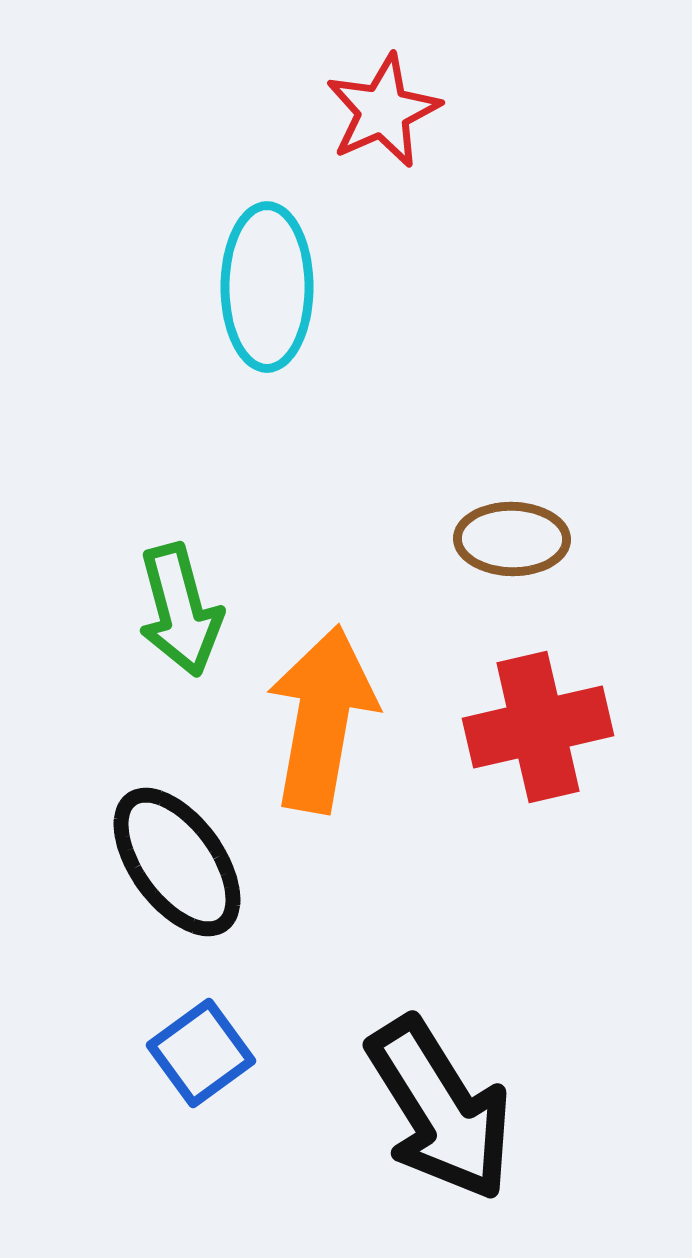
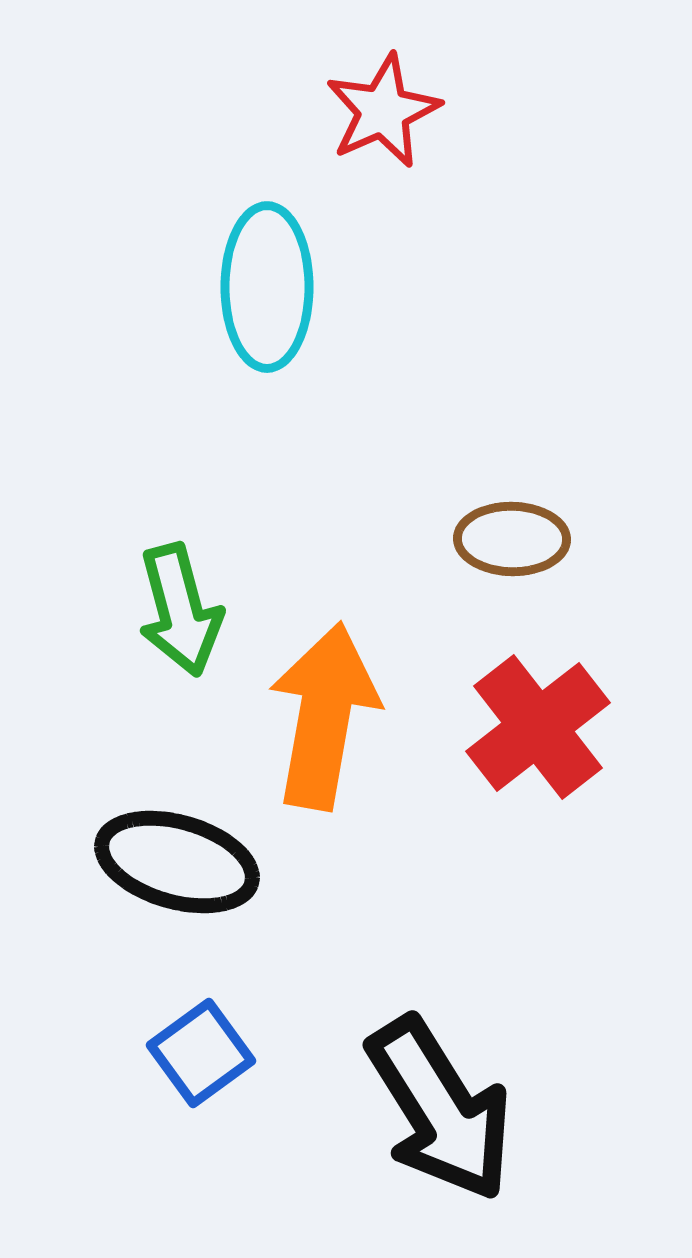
orange arrow: moved 2 px right, 3 px up
red cross: rotated 25 degrees counterclockwise
black ellipse: rotated 38 degrees counterclockwise
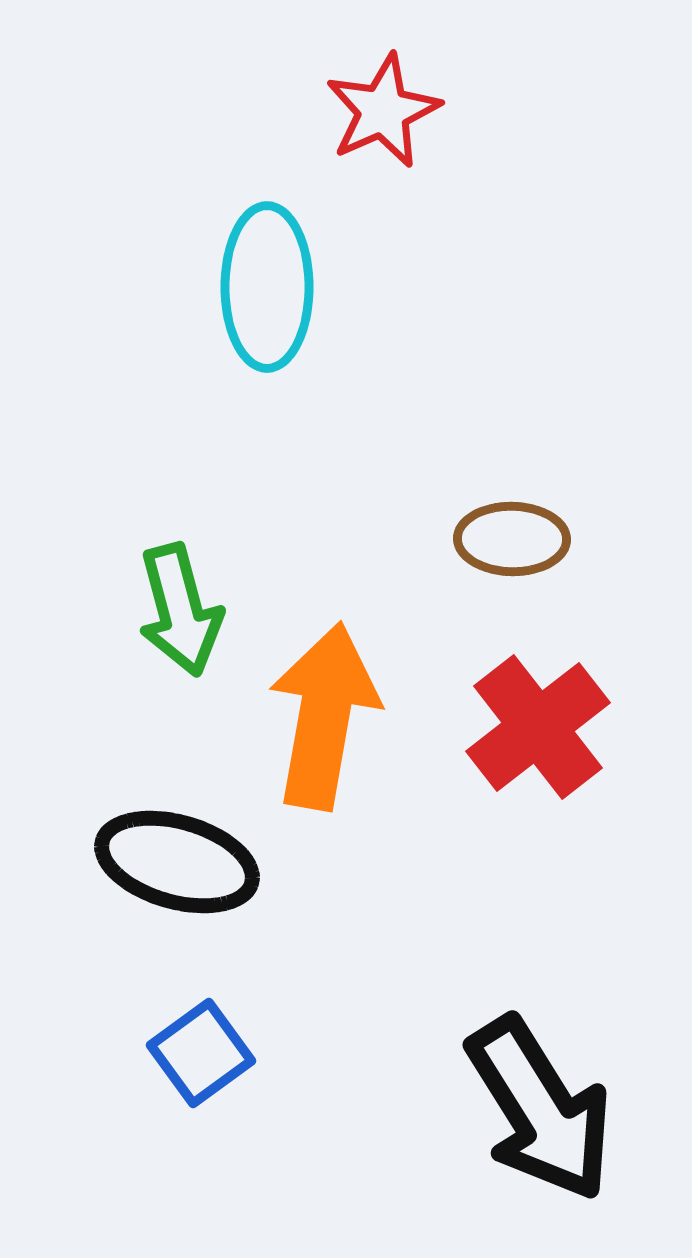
black arrow: moved 100 px right
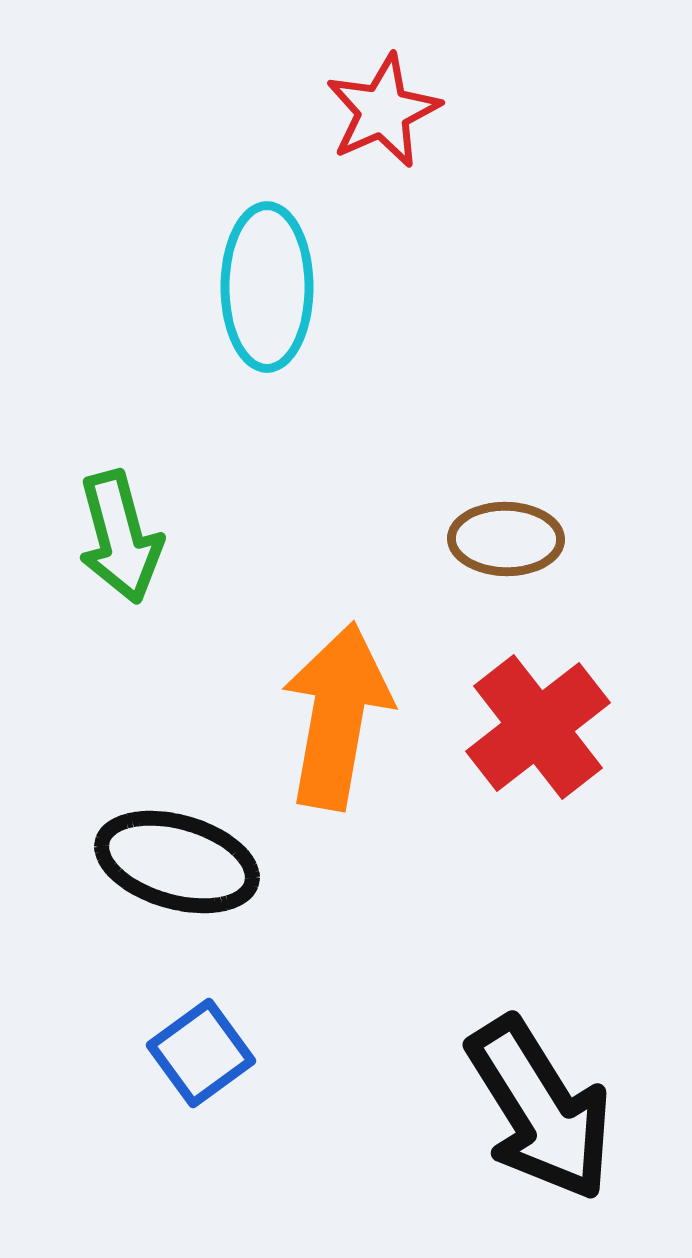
brown ellipse: moved 6 px left
green arrow: moved 60 px left, 73 px up
orange arrow: moved 13 px right
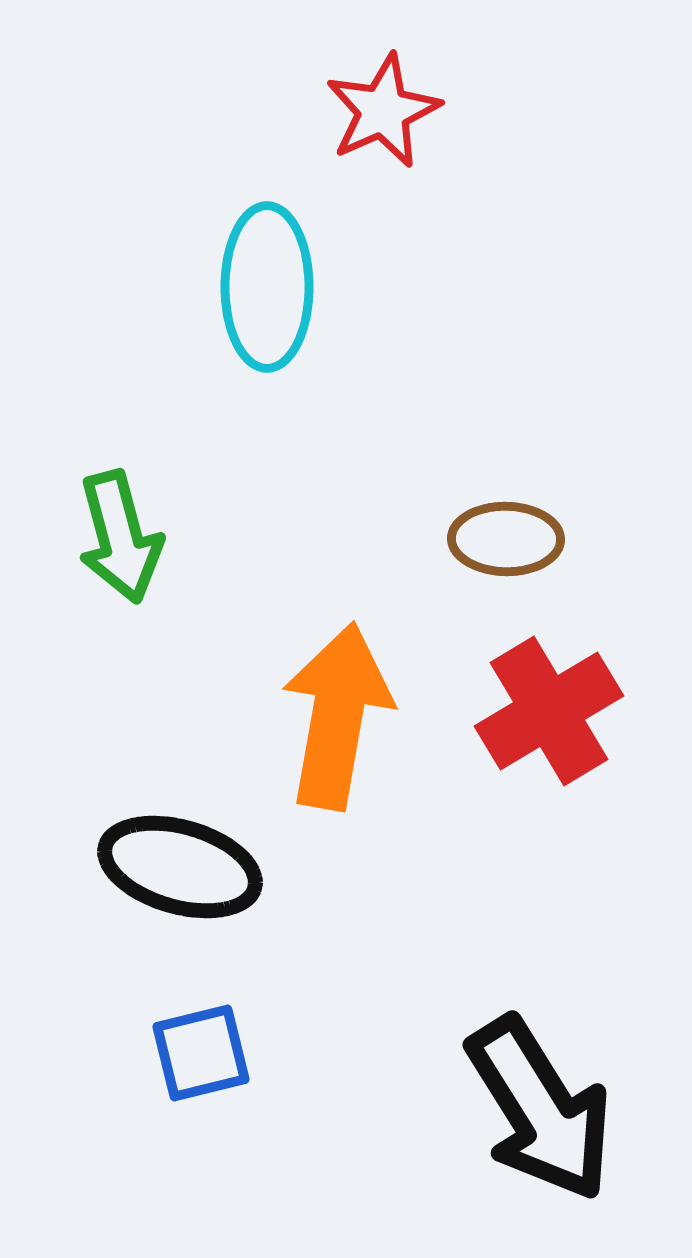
red cross: moved 11 px right, 16 px up; rotated 7 degrees clockwise
black ellipse: moved 3 px right, 5 px down
blue square: rotated 22 degrees clockwise
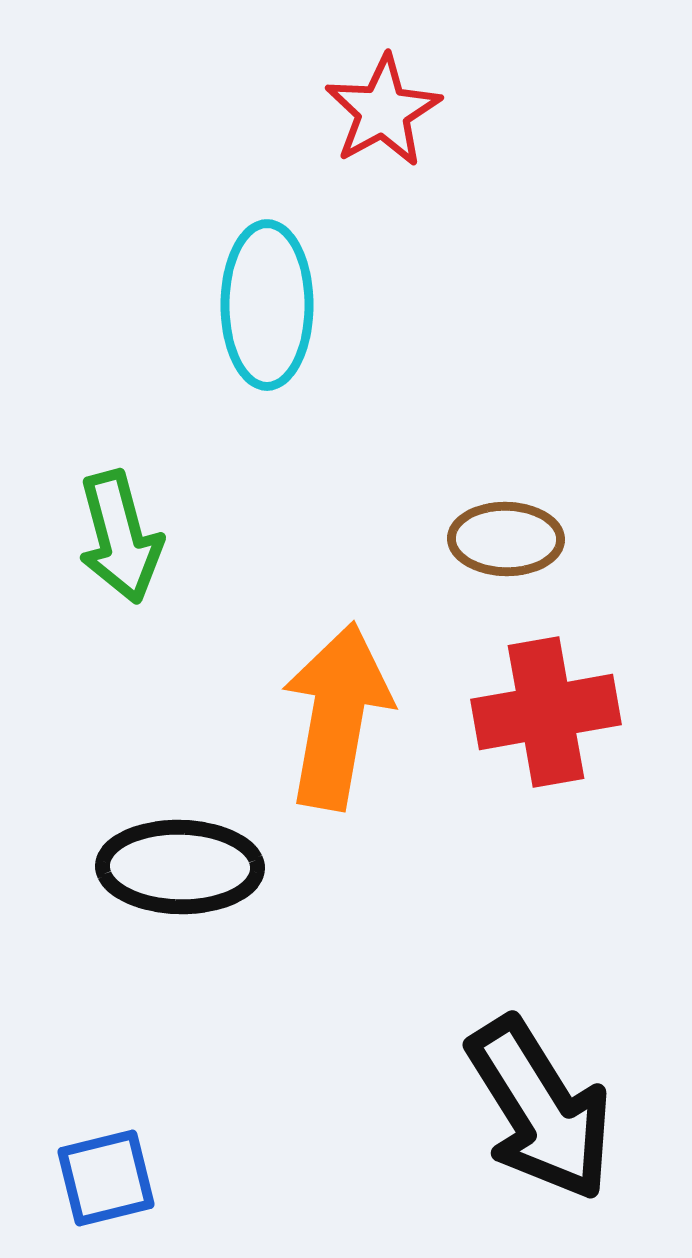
red star: rotated 5 degrees counterclockwise
cyan ellipse: moved 18 px down
red cross: moved 3 px left, 1 px down; rotated 21 degrees clockwise
black ellipse: rotated 15 degrees counterclockwise
blue square: moved 95 px left, 125 px down
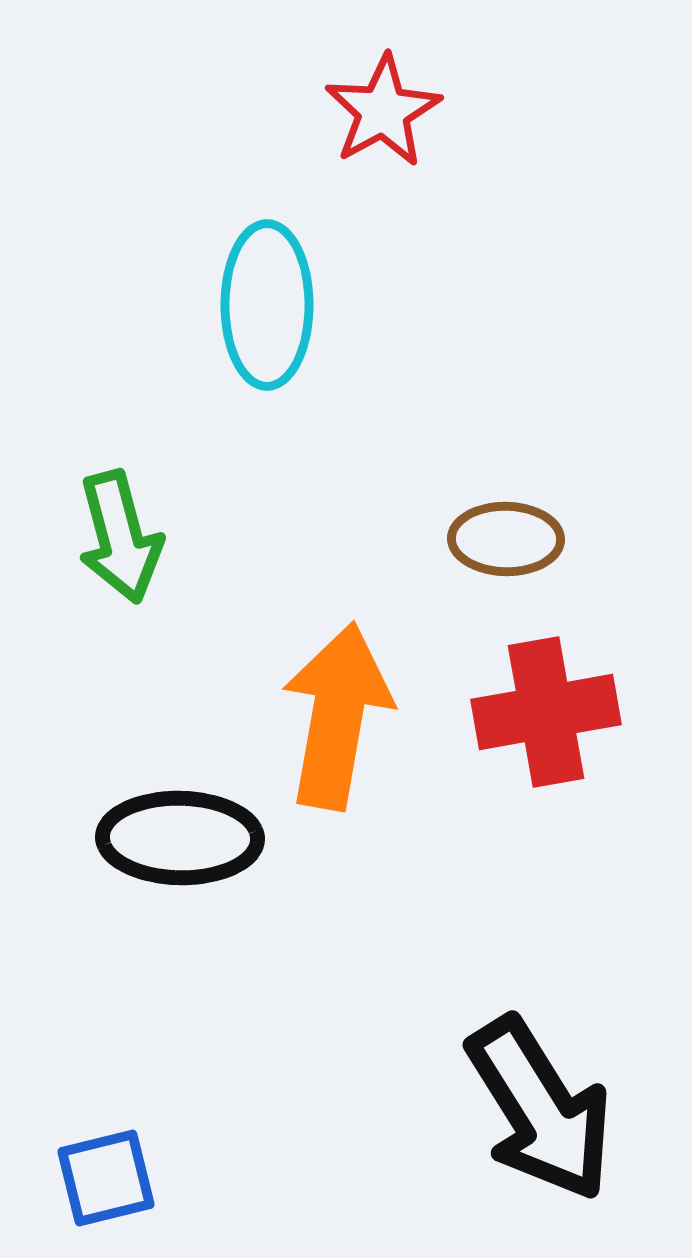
black ellipse: moved 29 px up
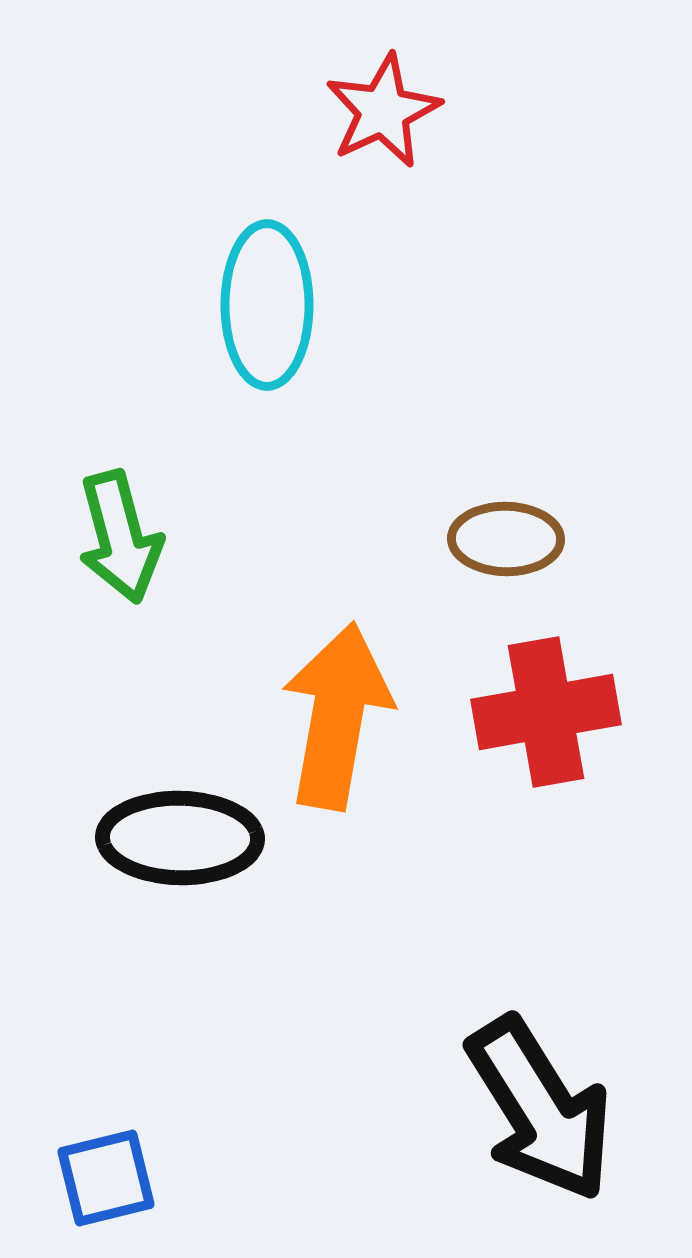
red star: rotated 4 degrees clockwise
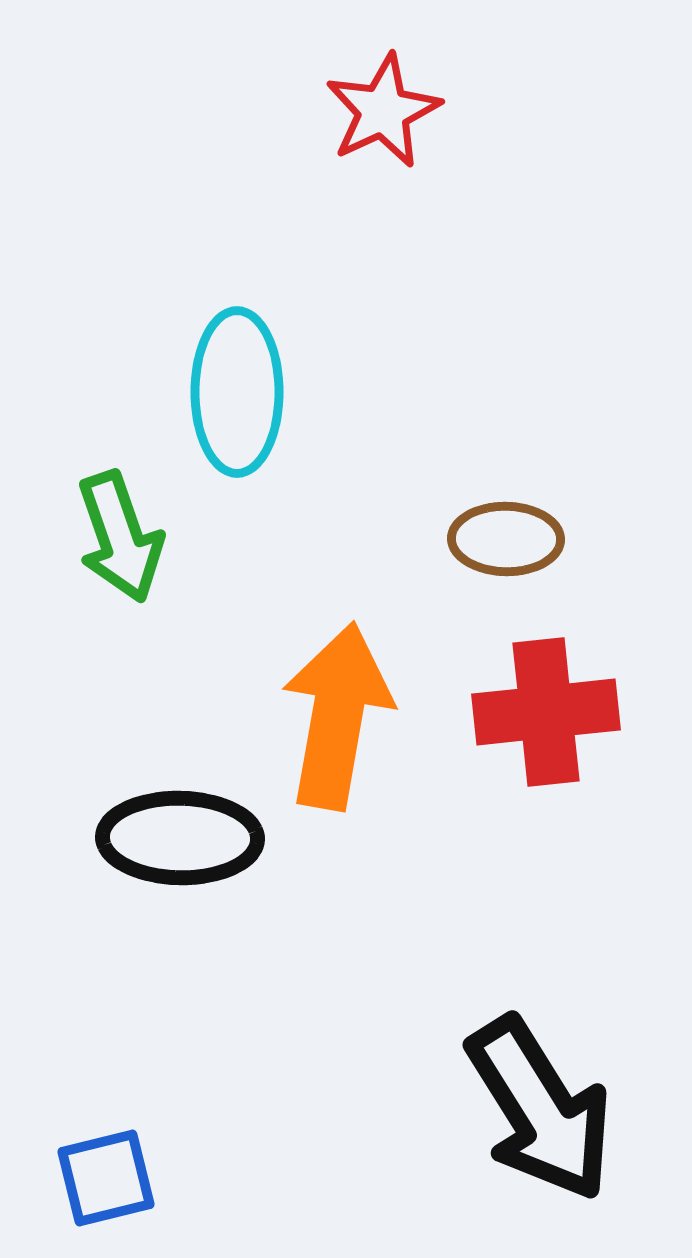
cyan ellipse: moved 30 px left, 87 px down
green arrow: rotated 4 degrees counterclockwise
red cross: rotated 4 degrees clockwise
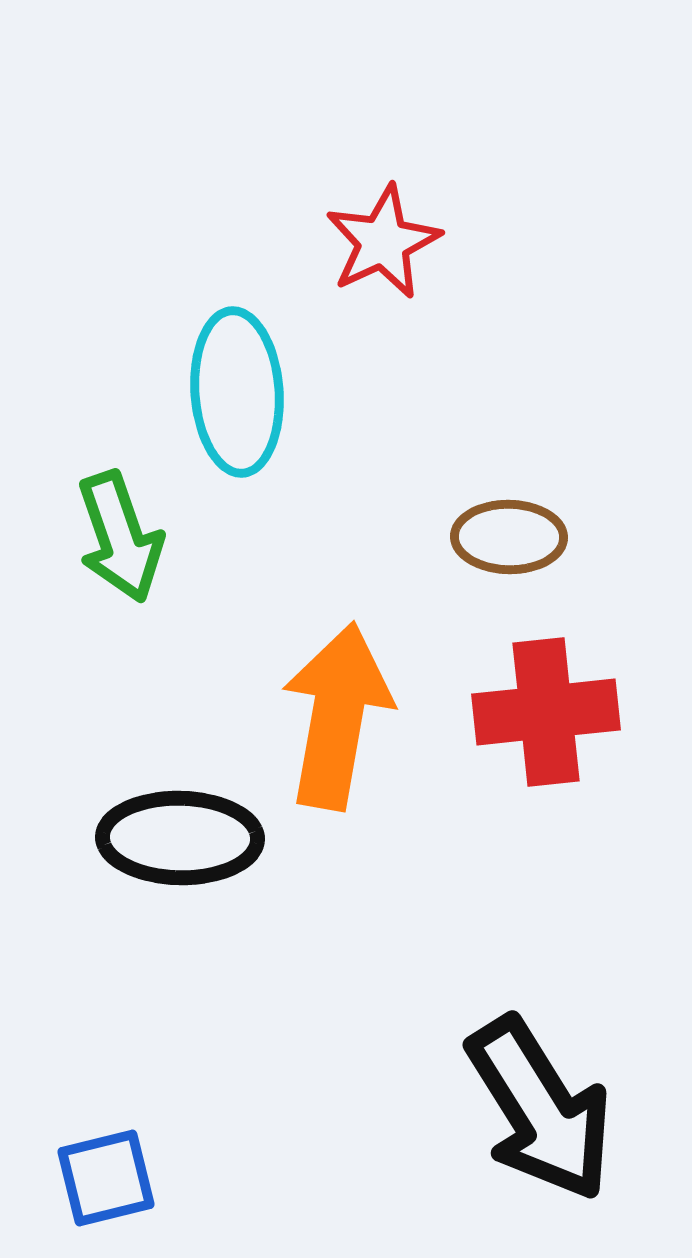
red star: moved 131 px down
cyan ellipse: rotated 4 degrees counterclockwise
brown ellipse: moved 3 px right, 2 px up
